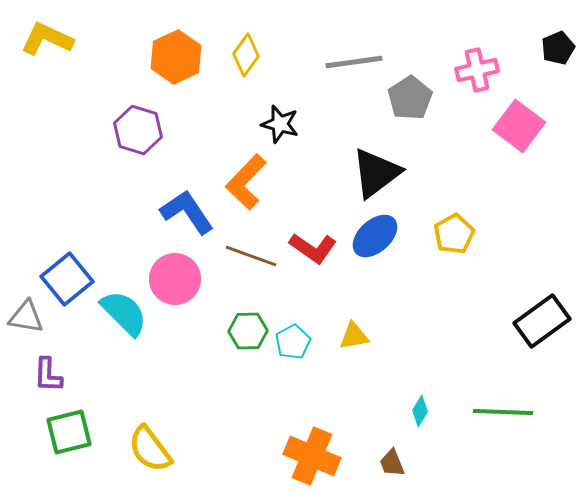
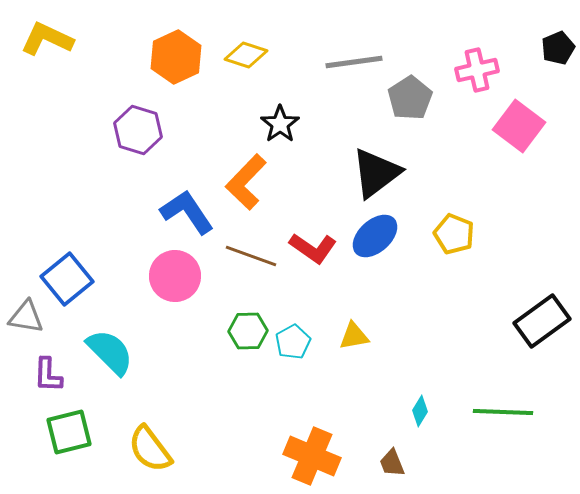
yellow diamond: rotated 72 degrees clockwise
black star: rotated 21 degrees clockwise
yellow pentagon: rotated 21 degrees counterclockwise
pink circle: moved 3 px up
cyan semicircle: moved 14 px left, 39 px down
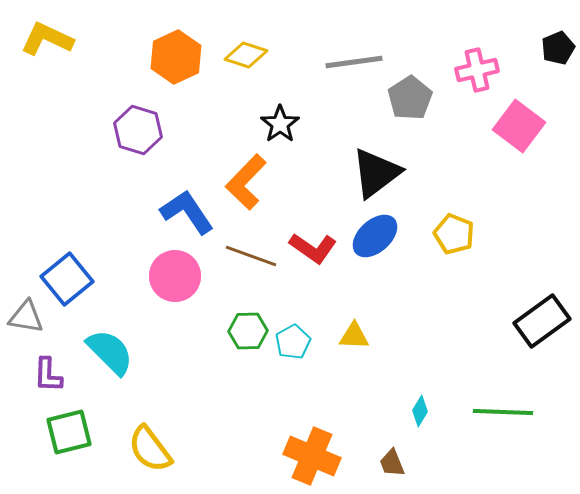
yellow triangle: rotated 12 degrees clockwise
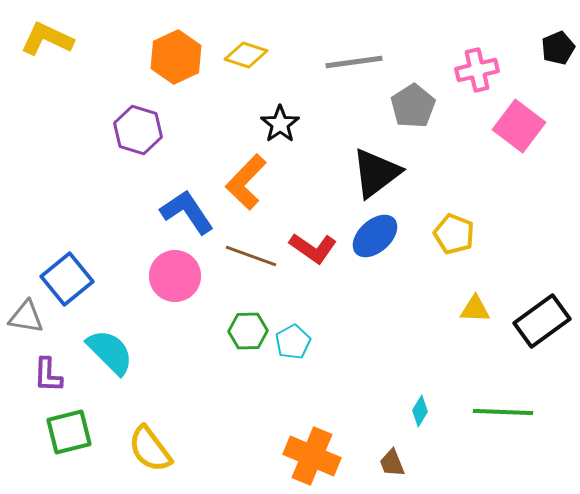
gray pentagon: moved 3 px right, 8 px down
yellow triangle: moved 121 px right, 27 px up
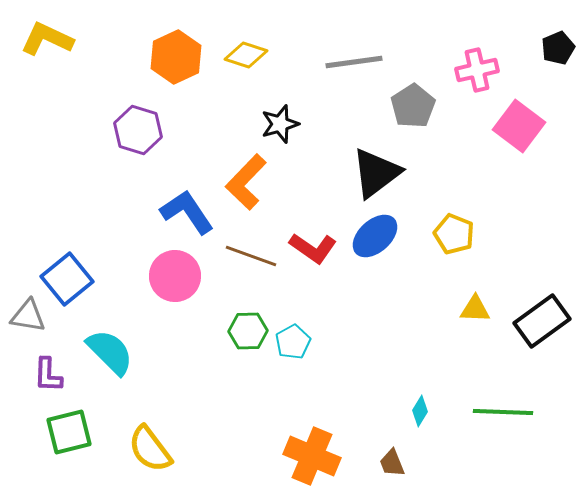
black star: rotated 18 degrees clockwise
gray triangle: moved 2 px right, 1 px up
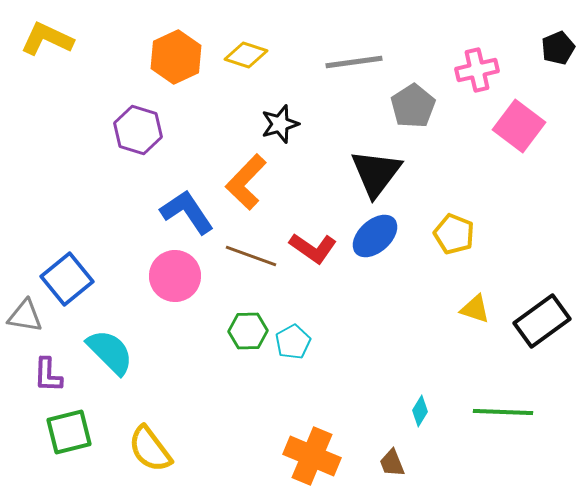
black triangle: rotated 16 degrees counterclockwise
yellow triangle: rotated 16 degrees clockwise
gray triangle: moved 3 px left
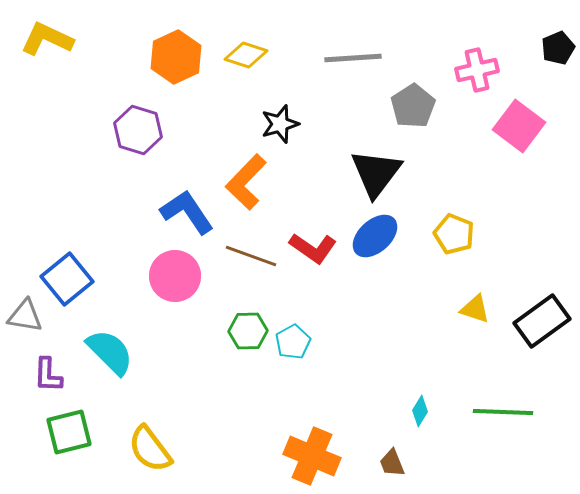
gray line: moved 1 px left, 4 px up; rotated 4 degrees clockwise
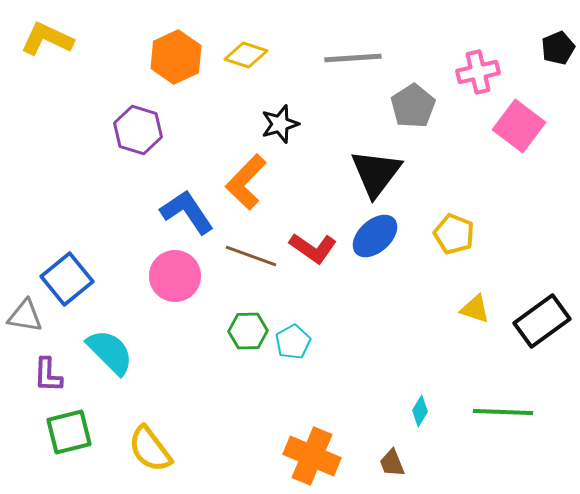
pink cross: moved 1 px right, 2 px down
